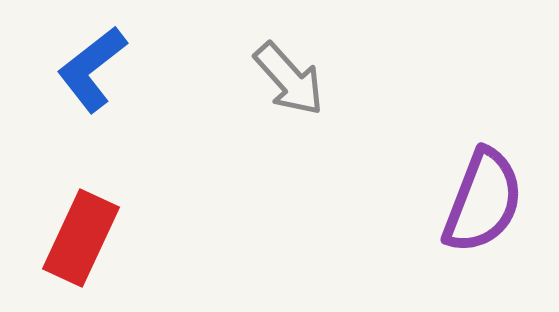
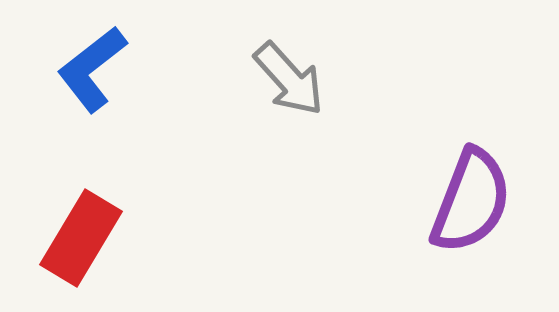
purple semicircle: moved 12 px left
red rectangle: rotated 6 degrees clockwise
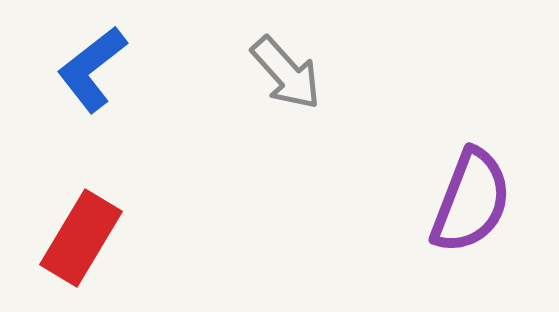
gray arrow: moved 3 px left, 6 px up
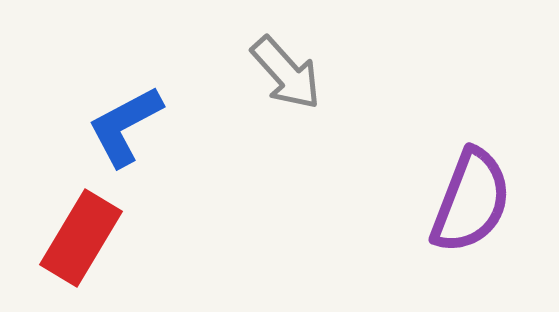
blue L-shape: moved 33 px right, 57 px down; rotated 10 degrees clockwise
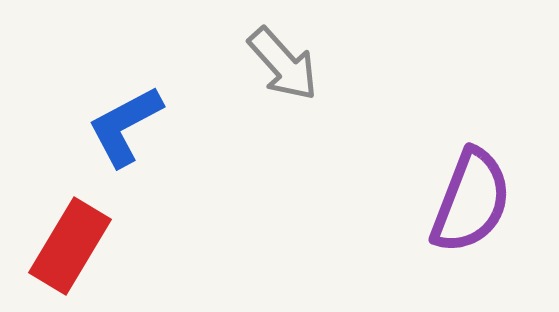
gray arrow: moved 3 px left, 9 px up
red rectangle: moved 11 px left, 8 px down
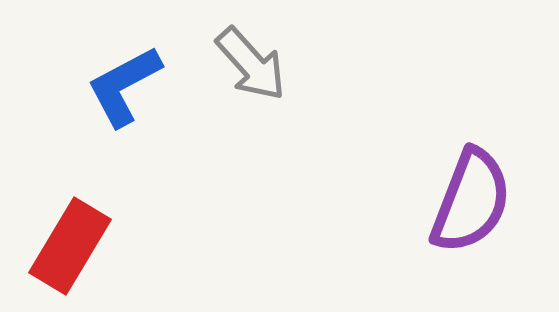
gray arrow: moved 32 px left
blue L-shape: moved 1 px left, 40 px up
